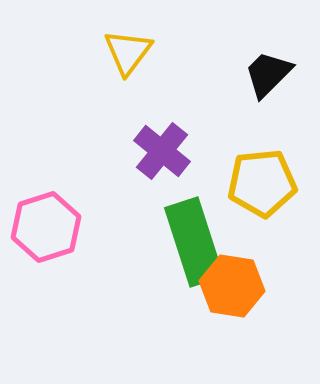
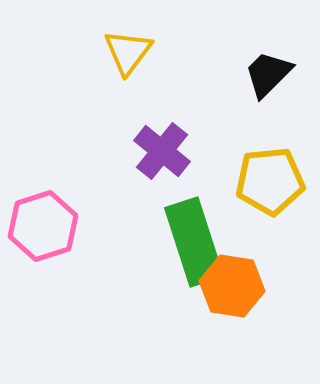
yellow pentagon: moved 8 px right, 2 px up
pink hexagon: moved 3 px left, 1 px up
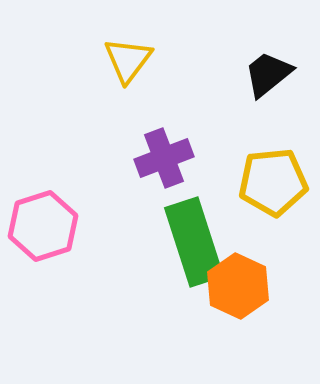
yellow triangle: moved 8 px down
black trapezoid: rotated 6 degrees clockwise
purple cross: moved 2 px right, 7 px down; rotated 30 degrees clockwise
yellow pentagon: moved 3 px right, 1 px down
orange hexagon: moved 6 px right; rotated 16 degrees clockwise
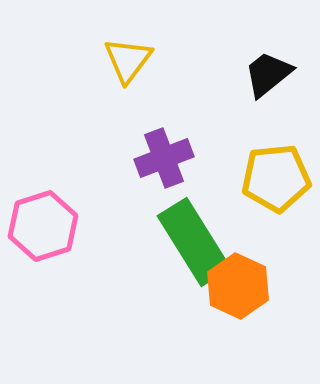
yellow pentagon: moved 3 px right, 4 px up
green rectangle: rotated 14 degrees counterclockwise
